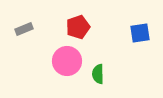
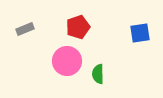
gray rectangle: moved 1 px right
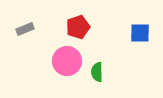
blue square: rotated 10 degrees clockwise
green semicircle: moved 1 px left, 2 px up
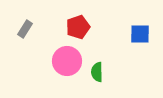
gray rectangle: rotated 36 degrees counterclockwise
blue square: moved 1 px down
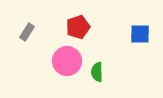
gray rectangle: moved 2 px right, 3 px down
